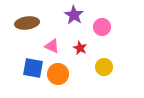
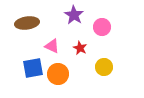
blue square: rotated 20 degrees counterclockwise
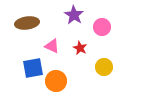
orange circle: moved 2 px left, 7 px down
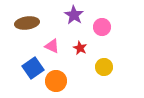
blue square: rotated 25 degrees counterclockwise
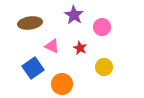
brown ellipse: moved 3 px right
orange circle: moved 6 px right, 3 px down
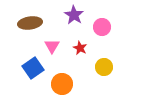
pink triangle: rotated 35 degrees clockwise
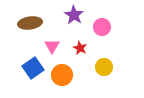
orange circle: moved 9 px up
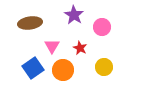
orange circle: moved 1 px right, 5 px up
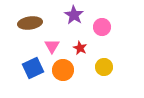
blue square: rotated 10 degrees clockwise
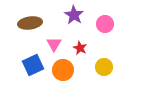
pink circle: moved 3 px right, 3 px up
pink triangle: moved 2 px right, 2 px up
blue square: moved 3 px up
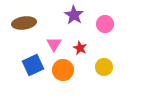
brown ellipse: moved 6 px left
